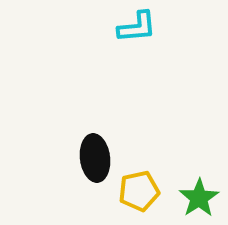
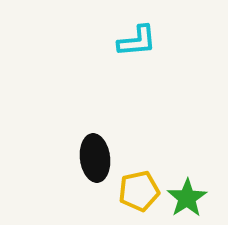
cyan L-shape: moved 14 px down
green star: moved 12 px left
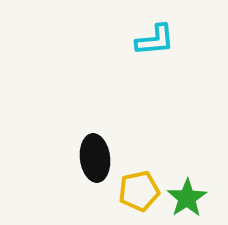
cyan L-shape: moved 18 px right, 1 px up
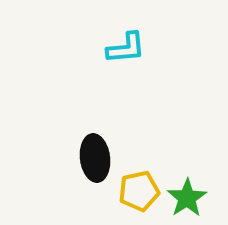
cyan L-shape: moved 29 px left, 8 px down
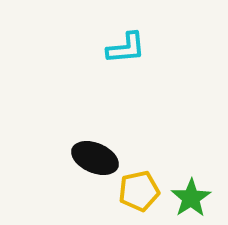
black ellipse: rotated 60 degrees counterclockwise
green star: moved 4 px right
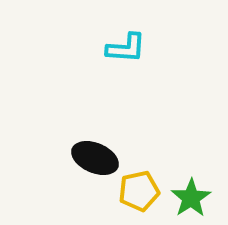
cyan L-shape: rotated 9 degrees clockwise
